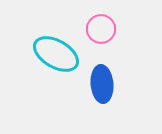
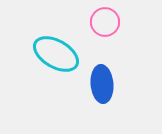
pink circle: moved 4 px right, 7 px up
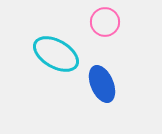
blue ellipse: rotated 18 degrees counterclockwise
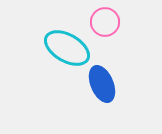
cyan ellipse: moved 11 px right, 6 px up
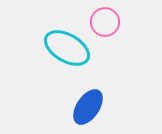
blue ellipse: moved 14 px left, 23 px down; rotated 57 degrees clockwise
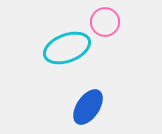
cyan ellipse: rotated 51 degrees counterclockwise
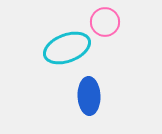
blue ellipse: moved 1 px right, 11 px up; rotated 36 degrees counterclockwise
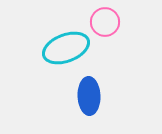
cyan ellipse: moved 1 px left
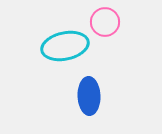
cyan ellipse: moved 1 px left, 2 px up; rotated 9 degrees clockwise
